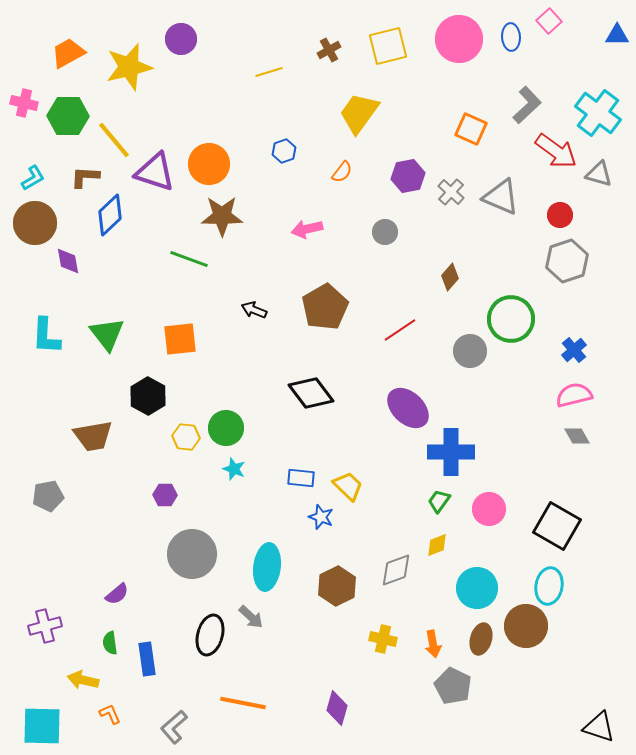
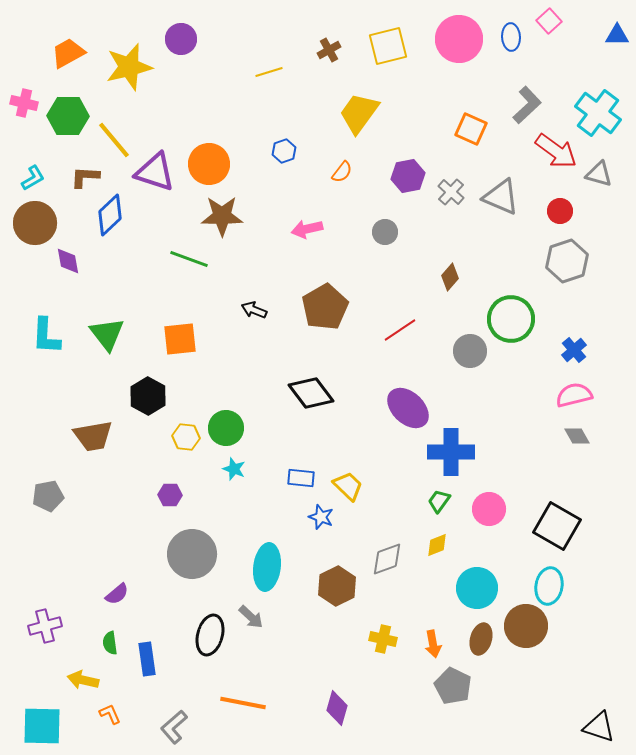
red circle at (560, 215): moved 4 px up
purple hexagon at (165, 495): moved 5 px right
gray diamond at (396, 570): moved 9 px left, 11 px up
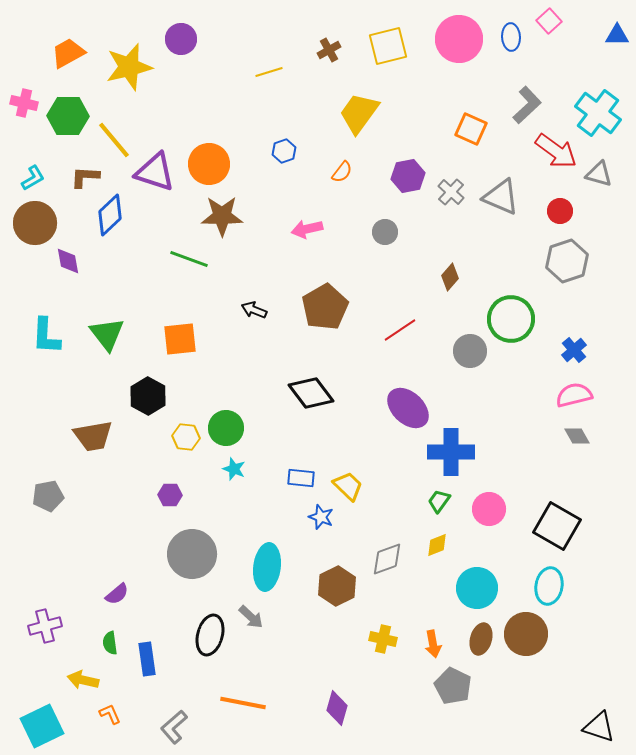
brown circle at (526, 626): moved 8 px down
cyan square at (42, 726): rotated 27 degrees counterclockwise
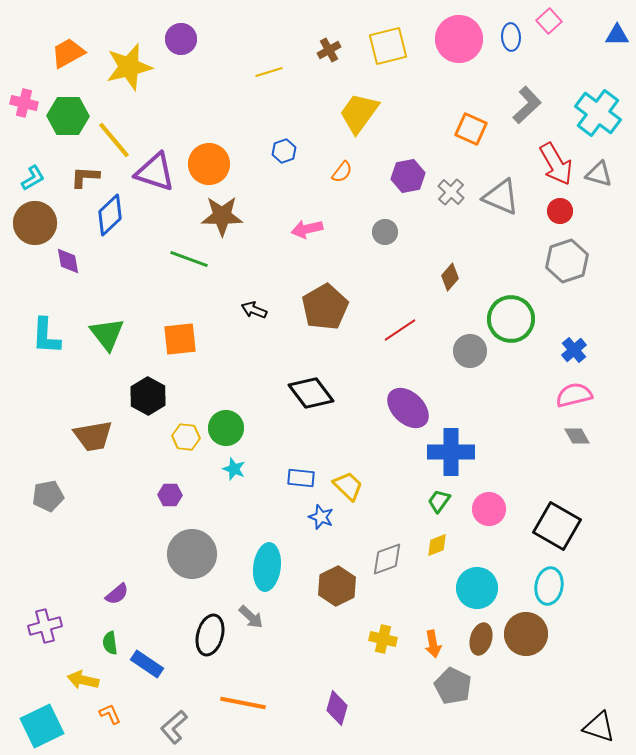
red arrow at (556, 151): moved 13 px down; rotated 24 degrees clockwise
blue rectangle at (147, 659): moved 5 px down; rotated 48 degrees counterclockwise
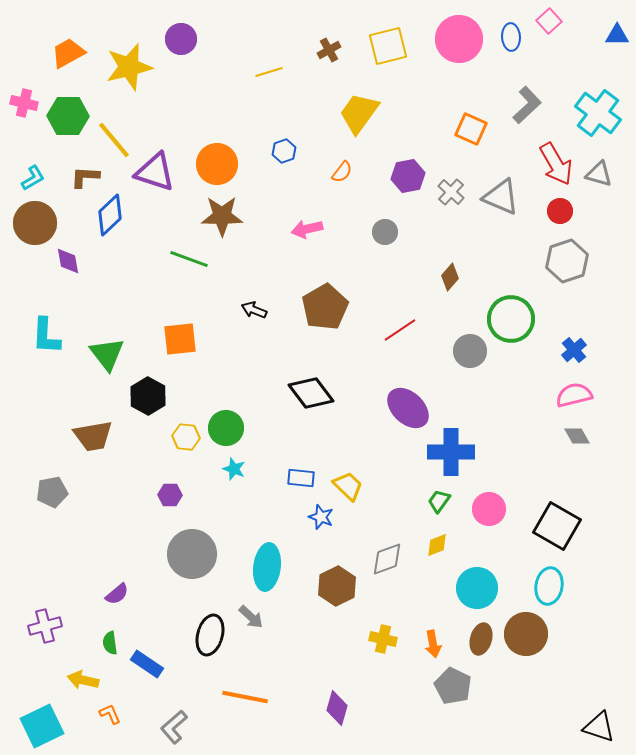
orange circle at (209, 164): moved 8 px right
green triangle at (107, 334): moved 20 px down
gray pentagon at (48, 496): moved 4 px right, 4 px up
orange line at (243, 703): moved 2 px right, 6 px up
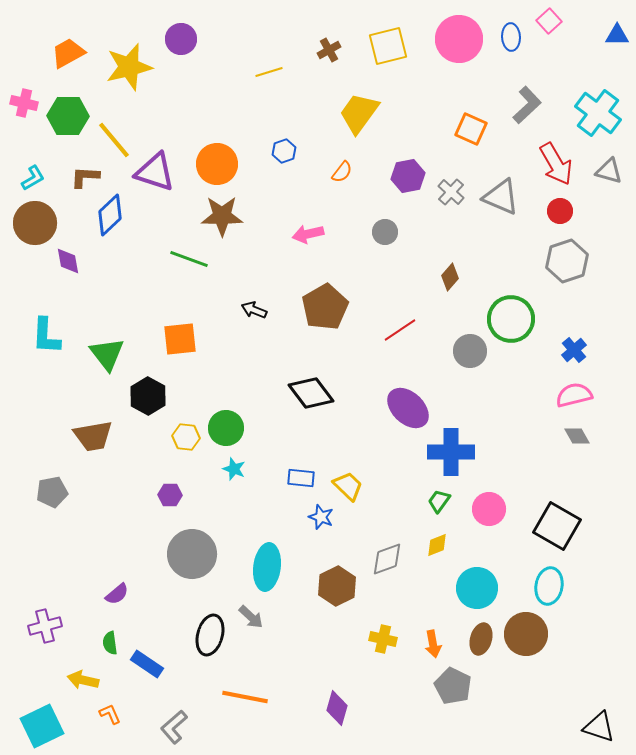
gray triangle at (599, 174): moved 10 px right, 3 px up
pink arrow at (307, 229): moved 1 px right, 5 px down
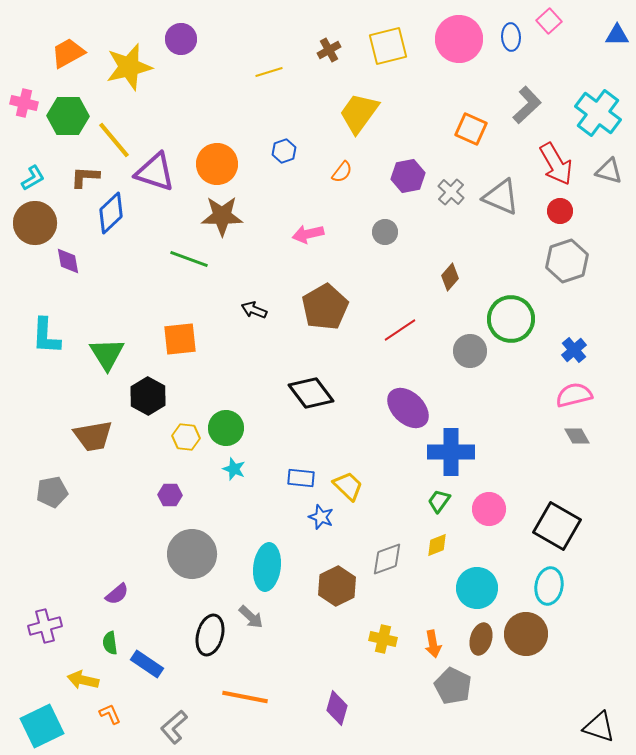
blue diamond at (110, 215): moved 1 px right, 2 px up
green triangle at (107, 354): rotated 6 degrees clockwise
